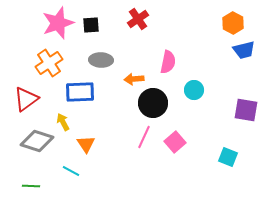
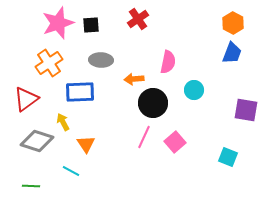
blue trapezoid: moved 12 px left, 3 px down; rotated 55 degrees counterclockwise
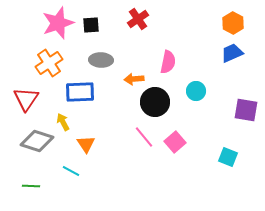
blue trapezoid: rotated 135 degrees counterclockwise
cyan circle: moved 2 px right, 1 px down
red triangle: rotated 20 degrees counterclockwise
black circle: moved 2 px right, 1 px up
pink line: rotated 65 degrees counterclockwise
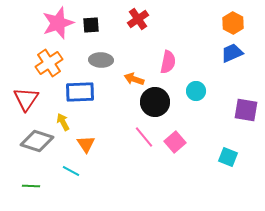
orange arrow: rotated 24 degrees clockwise
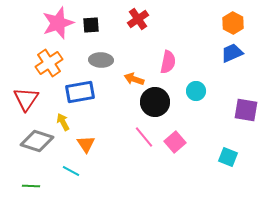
blue rectangle: rotated 8 degrees counterclockwise
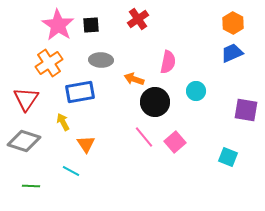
pink star: moved 2 px down; rotated 20 degrees counterclockwise
gray diamond: moved 13 px left
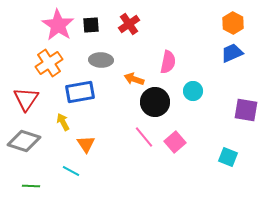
red cross: moved 9 px left, 5 px down
cyan circle: moved 3 px left
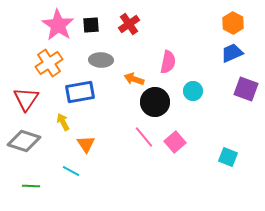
purple square: moved 21 px up; rotated 10 degrees clockwise
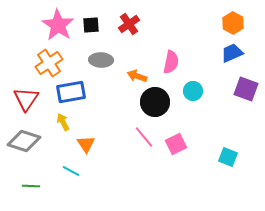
pink semicircle: moved 3 px right
orange arrow: moved 3 px right, 3 px up
blue rectangle: moved 9 px left
pink square: moved 1 px right, 2 px down; rotated 15 degrees clockwise
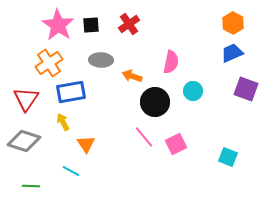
orange arrow: moved 5 px left
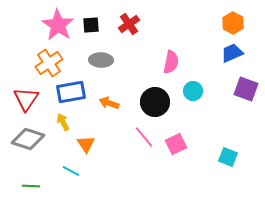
orange arrow: moved 23 px left, 27 px down
gray diamond: moved 4 px right, 2 px up
